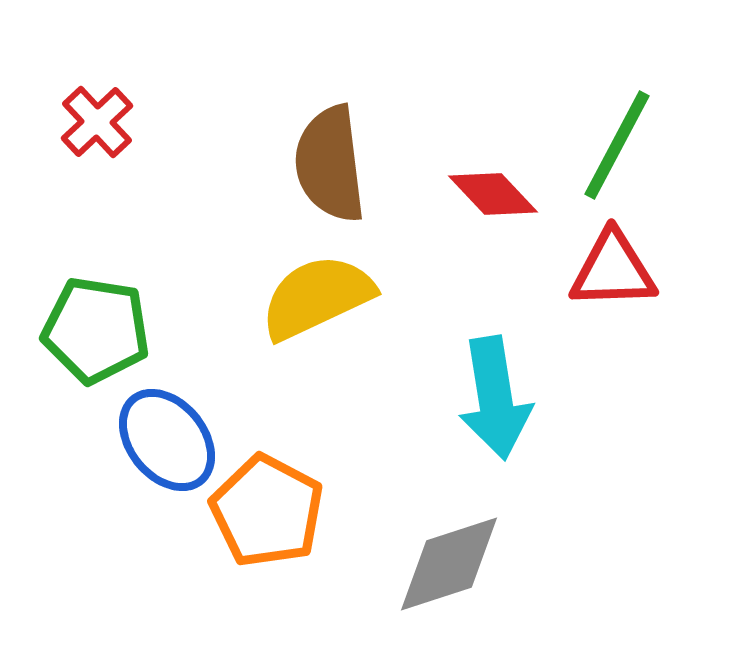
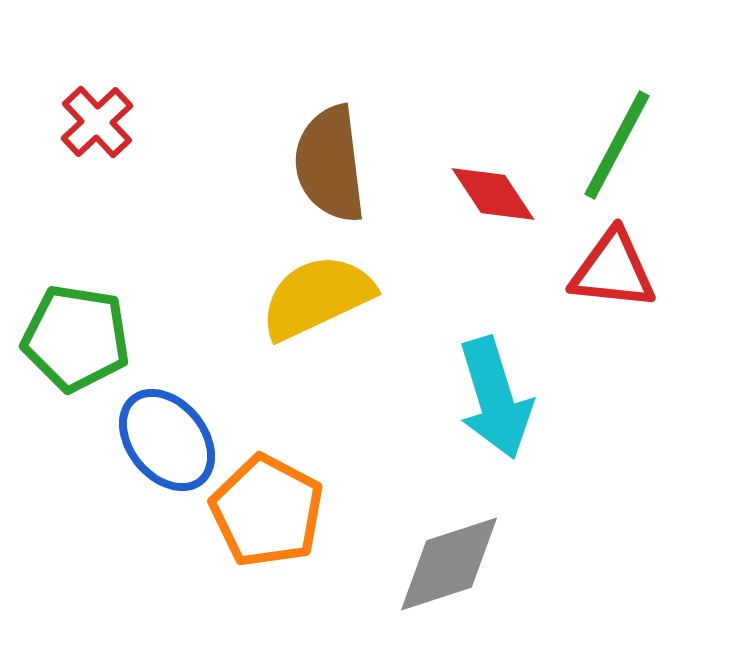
red diamond: rotated 10 degrees clockwise
red triangle: rotated 8 degrees clockwise
green pentagon: moved 20 px left, 8 px down
cyan arrow: rotated 8 degrees counterclockwise
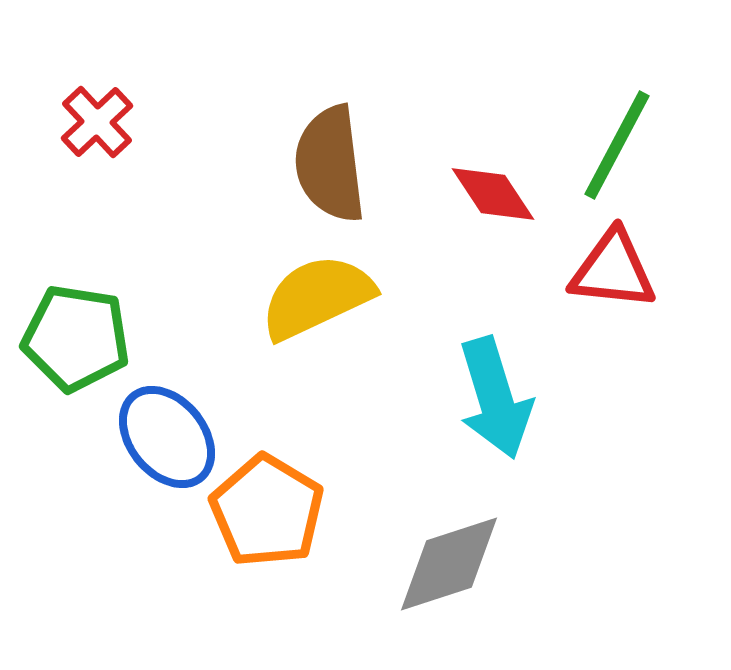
blue ellipse: moved 3 px up
orange pentagon: rotated 3 degrees clockwise
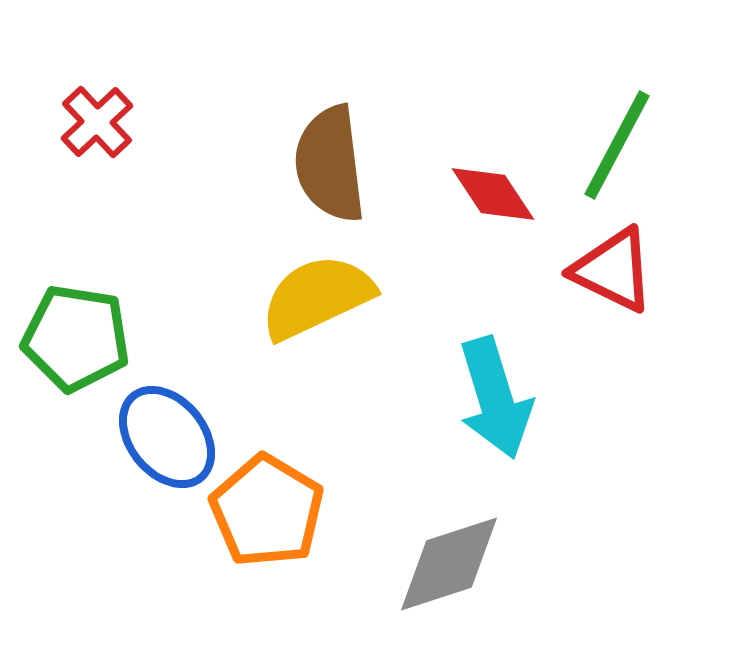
red triangle: rotated 20 degrees clockwise
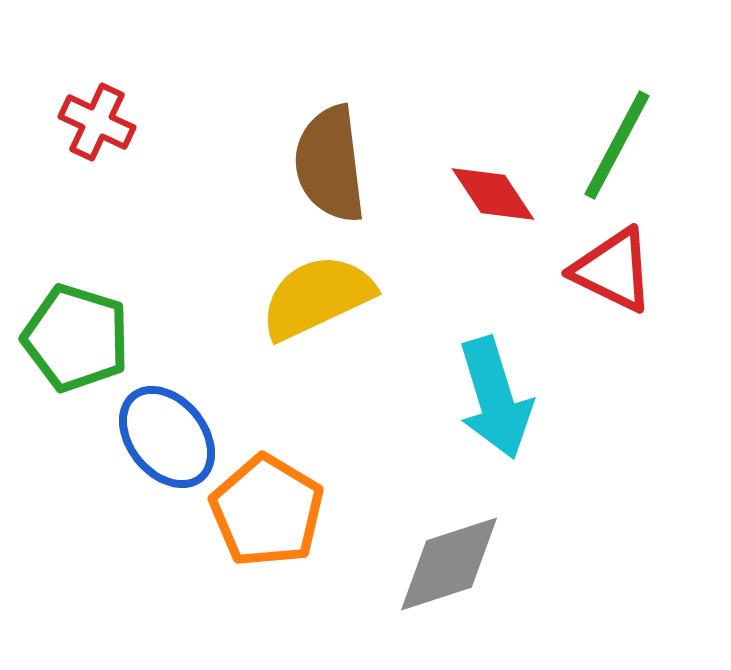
red cross: rotated 22 degrees counterclockwise
green pentagon: rotated 8 degrees clockwise
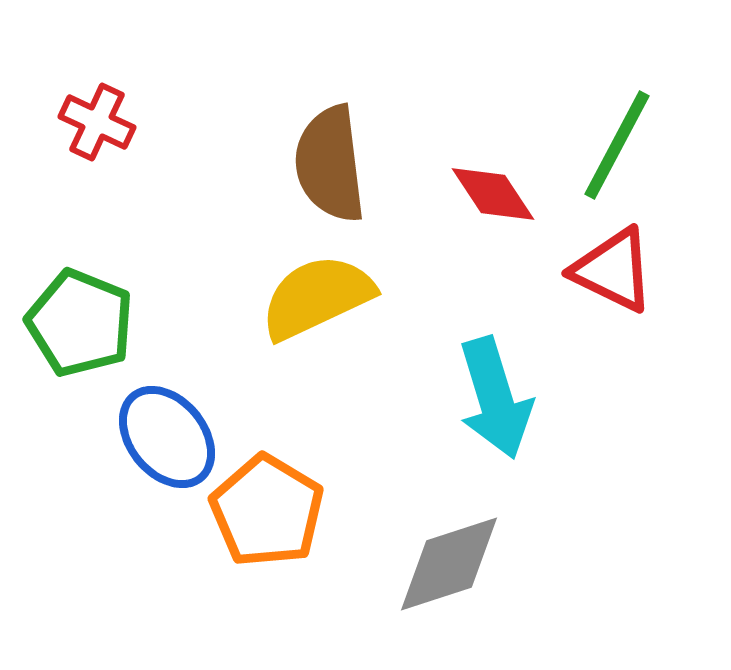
green pentagon: moved 4 px right, 15 px up; rotated 5 degrees clockwise
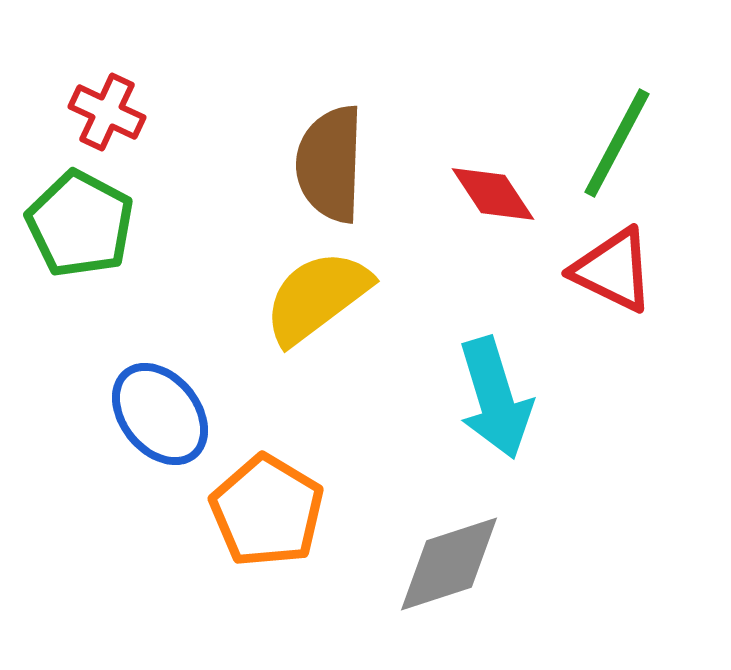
red cross: moved 10 px right, 10 px up
green line: moved 2 px up
brown semicircle: rotated 9 degrees clockwise
yellow semicircle: rotated 12 degrees counterclockwise
green pentagon: moved 99 px up; rotated 6 degrees clockwise
blue ellipse: moved 7 px left, 23 px up
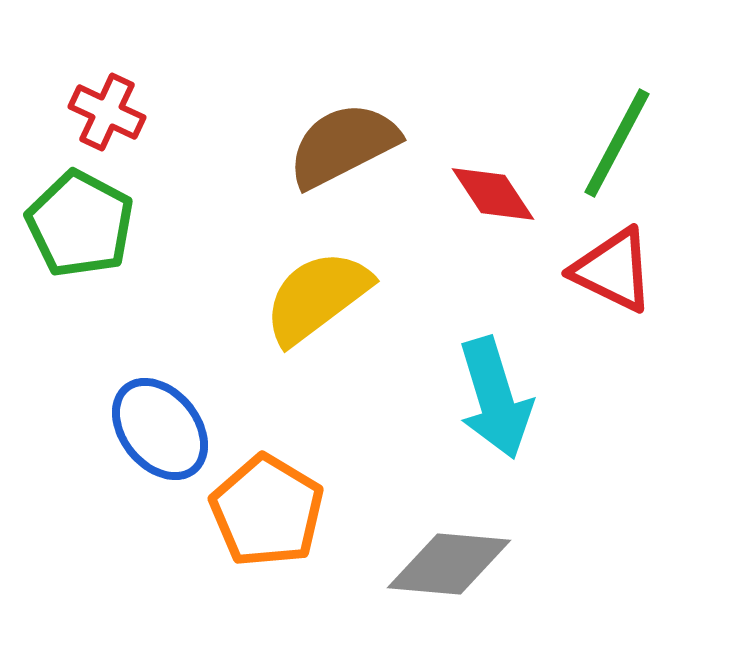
brown semicircle: moved 13 px right, 19 px up; rotated 61 degrees clockwise
blue ellipse: moved 15 px down
gray diamond: rotated 23 degrees clockwise
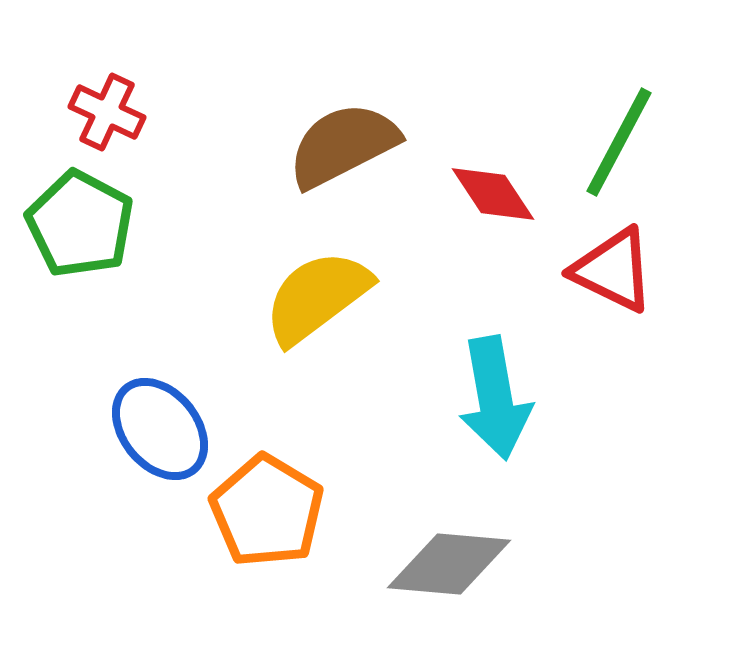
green line: moved 2 px right, 1 px up
cyan arrow: rotated 7 degrees clockwise
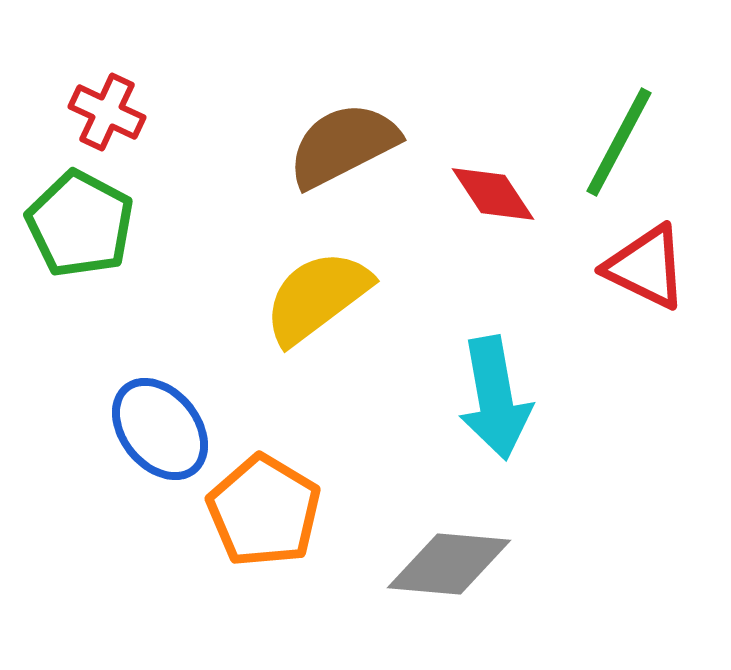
red triangle: moved 33 px right, 3 px up
orange pentagon: moved 3 px left
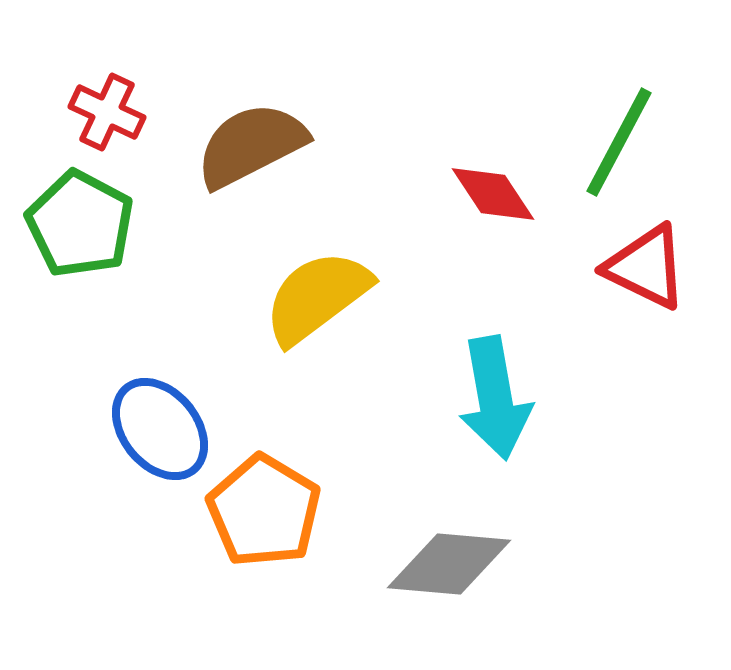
brown semicircle: moved 92 px left
